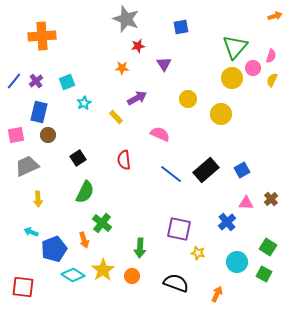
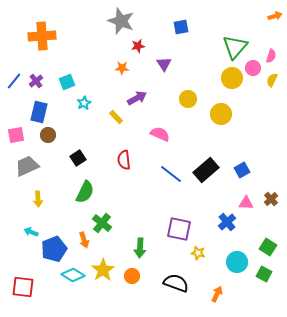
gray star at (126, 19): moved 5 px left, 2 px down
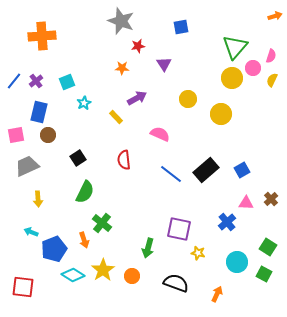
green arrow at (140, 248): moved 8 px right; rotated 12 degrees clockwise
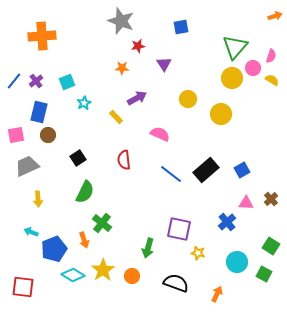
yellow semicircle at (272, 80): rotated 96 degrees clockwise
green square at (268, 247): moved 3 px right, 1 px up
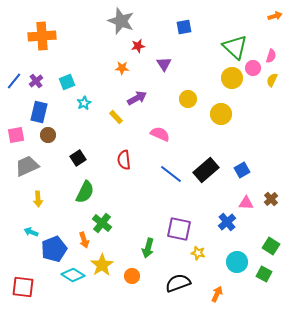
blue square at (181, 27): moved 3 px right
green triangle at (235, 47): rotated 28 degrees counterclockwise
yellow semicircle at (272, 80): rotated 96 degrees counterclockwise
yellow star at (103, 270): moved 1 px left, 5 px up
black semicircle at (176, 283): moved 2 px right; rotated 40 degrees counterclockwise
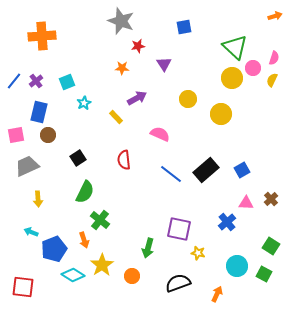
pink semicircle at (271, 56): moved 3 px right, 2 px down
green cross at (102, 223): moved 2 px left, 3 px up
cyan circle at (237, 262): moved 4 px down
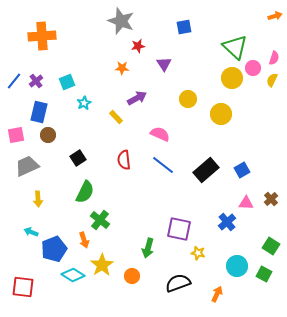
blue line at (171, 174): moved 8 px left, 9 px up
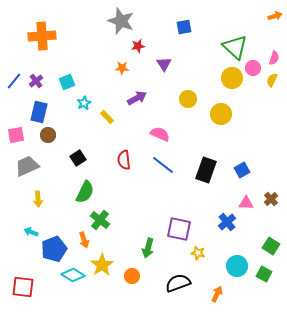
yellow rectangle at (116, 117): moved 9 px left
black rectangle at (206, 170): rotated 30 degrees counterclockwise
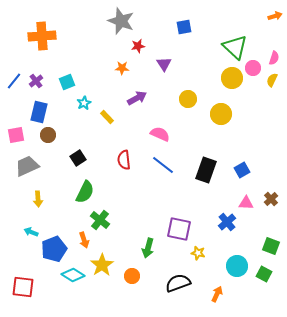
green square at (271, 246): rotated 12 degrees counterclockwise
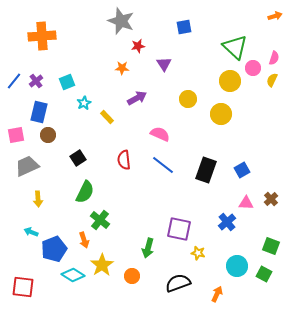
yellow circle at (232, 78): moved 2 px left, 3 px down
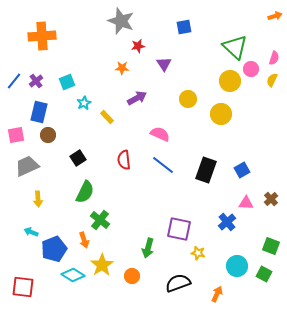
pink circle at (253, 68): moved 2 px left, 1 px down
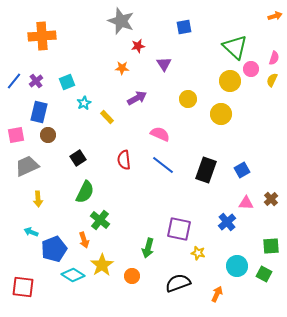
green square at (271, 246): rotated 24 degrees counterclockwise
